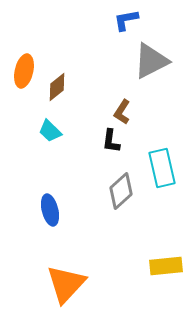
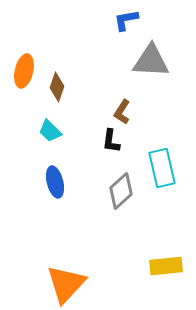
gray triangle: rotated 30 degrees clockwise
brown diamond: rotated 32 degrees counterclockwise
blue ellipse: moved 5 px right, 28 px up
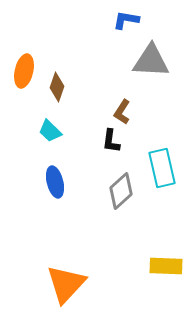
blue L-shape: rotated 20 degrees clockwise
yellow rectangle: rotated 8 degrees clockwise
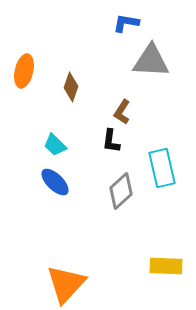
blue L-shape: moved 3 px down
brown diamond: moved 14 px right
cyan trapezoid: moved 5 px right, 14 px down
blue ellipse: rotated 32 degrees counterclockwise
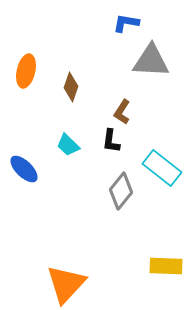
orange ellipse: moved 2 px right
cyan trapezoid: moved 13 px right
cyan rectangle: rotated 39 degrees counterclockwise
blue ellipse: moved 31 px left, 13 px up
gray diamond: rotated 9 degrees counterclockwise
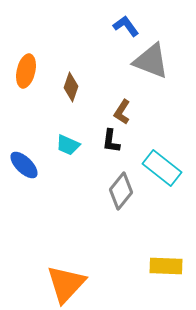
blue L-shape: moved 3 px down; rotated 44 degrees clockwise
gray triangle: rotated 18 degrees clockwise
cyan trapezoid: rotated 20 degrees counterclockwise
blue ellipse: moved 4 px up
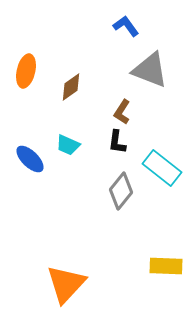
gray triangle: moved 1 px left, 9 px down
brown diamond: rotated 36 degrees clockwise
black L-shape: moved 6 px right, 1 px down
blue ellipse: moved 6 px right, 6 px up
